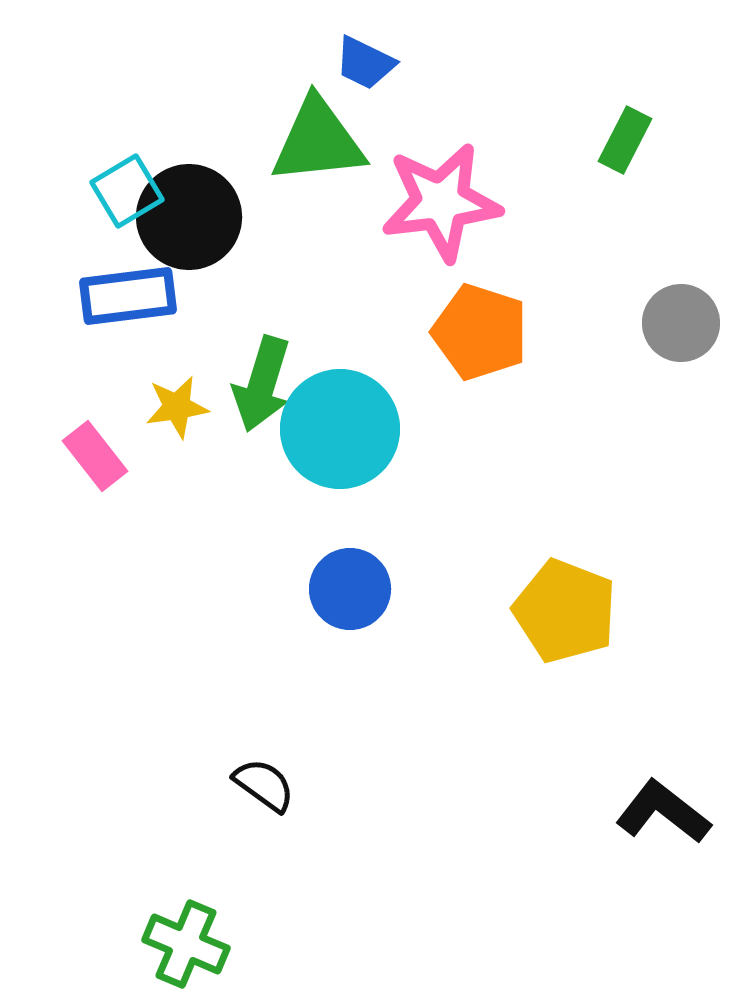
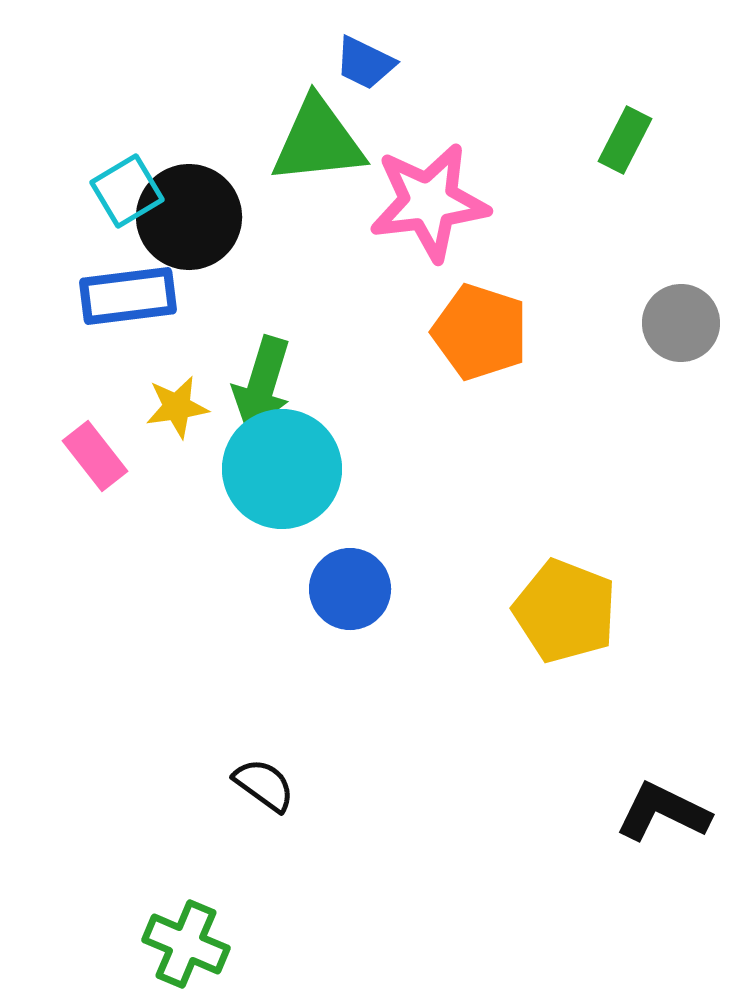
pink star: moved 12 px left
cyan circle: moved 58 px left, 40 px down
black L-shape: rotated 12 degrees counterclockwise
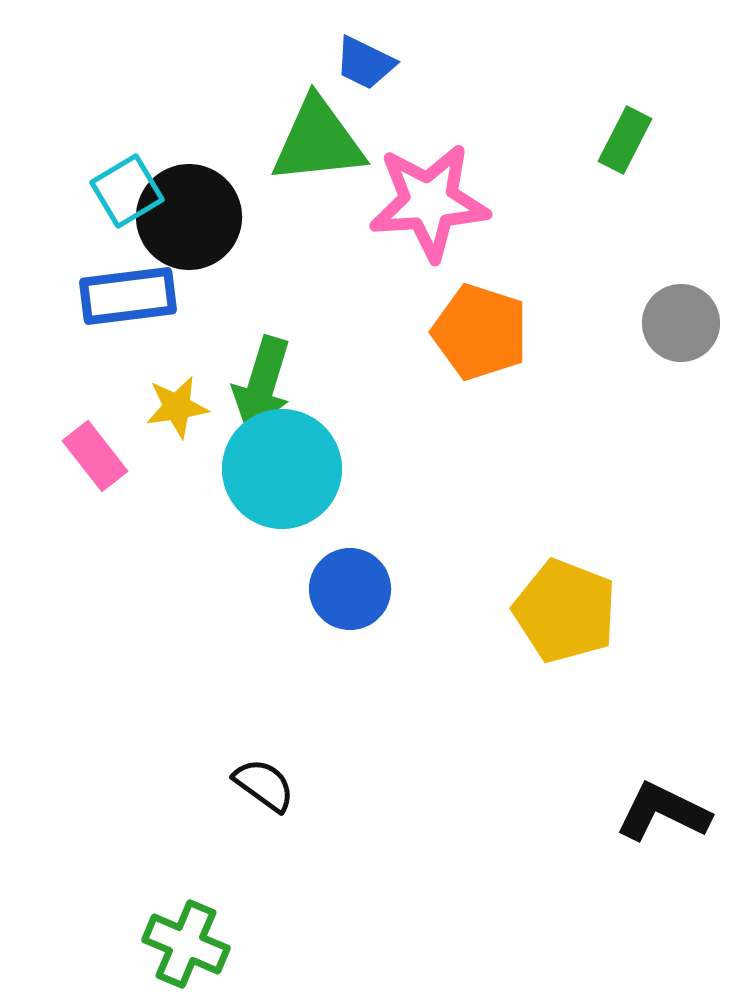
pink star: rotated 3 degrees clockwise
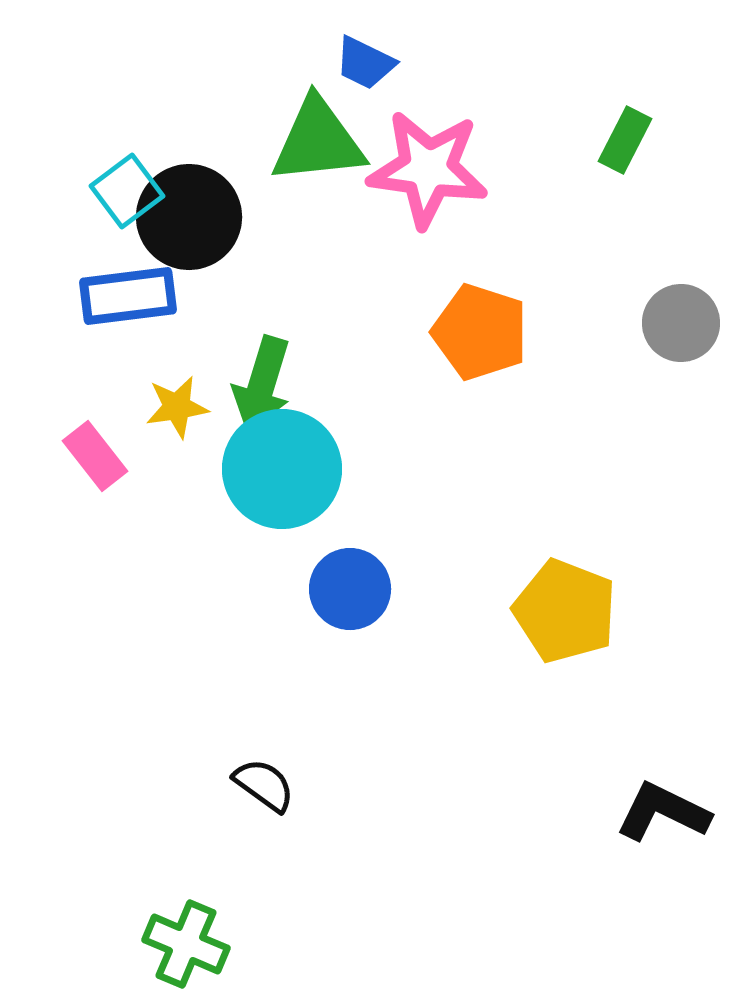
cyan square: rotated 6 degrees counterclockwise
pink star: moved 1 px left, 33 px up; rotated 12 degrees clockwise
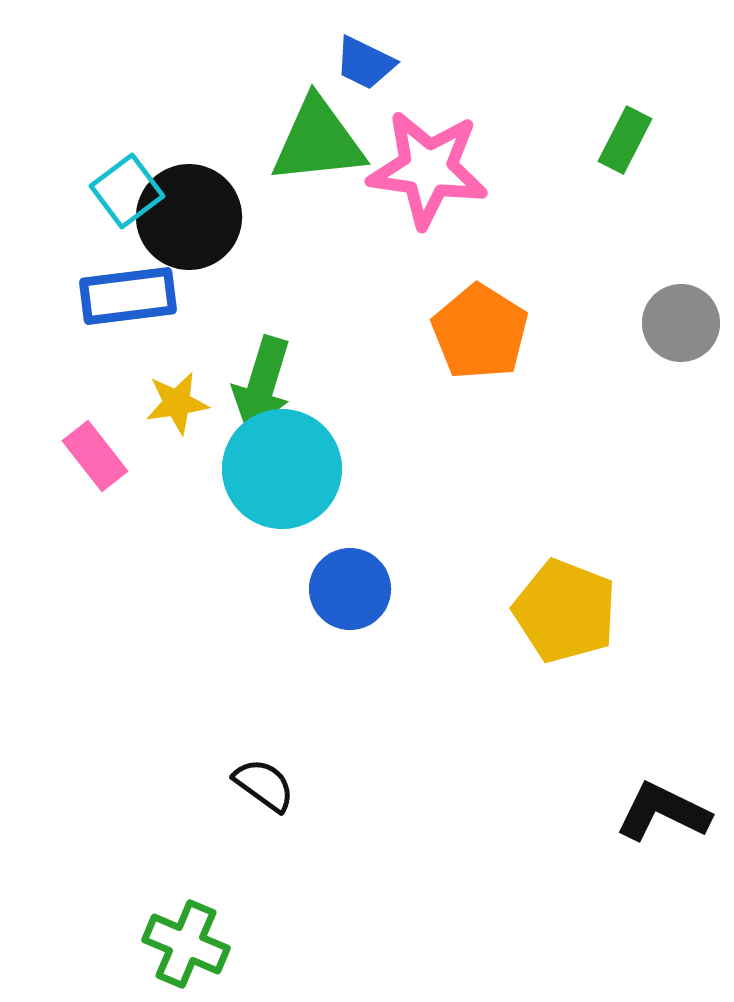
orange pentagon: rotated 14 degrees clockwise
yellow star: moved 4 px up
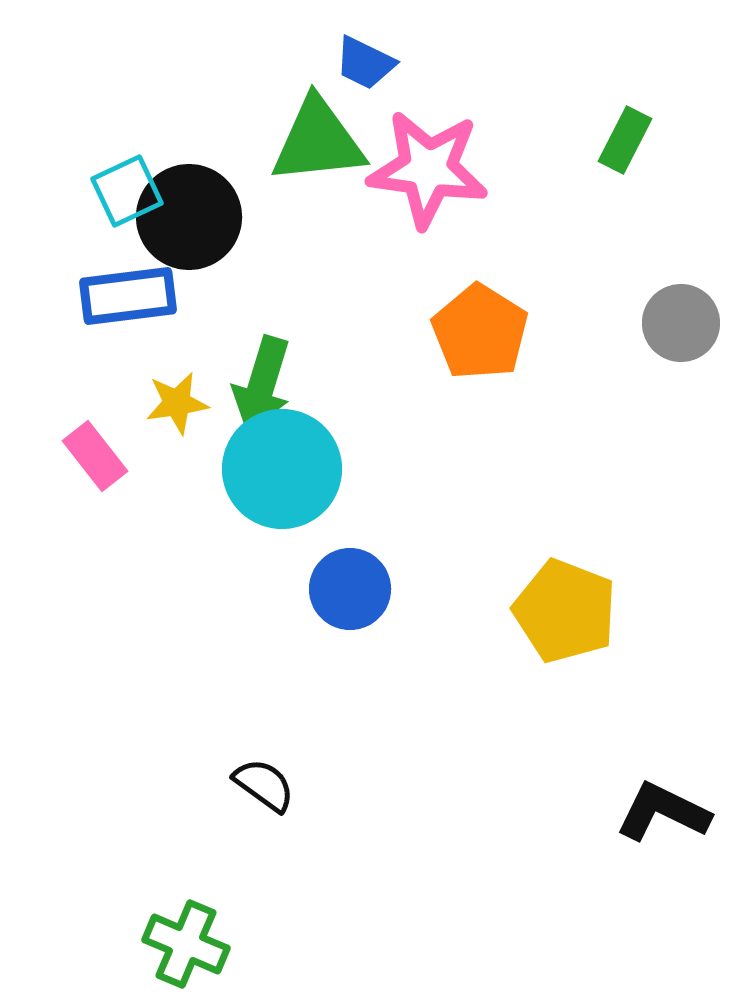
cyan square: rotated 12 degrees clockwise
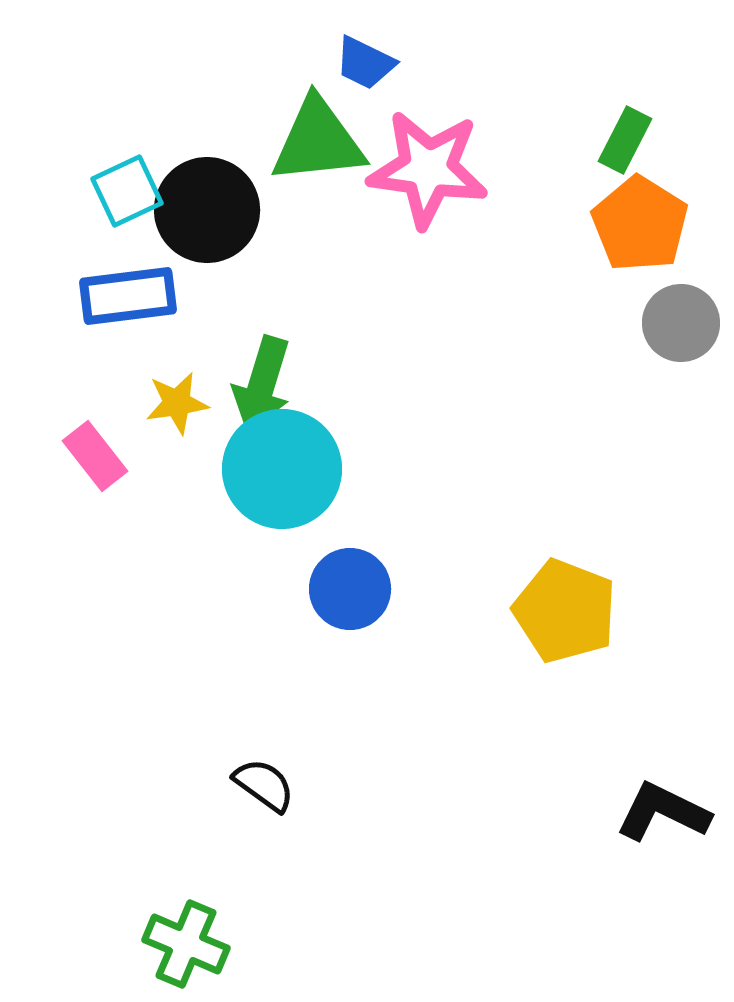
black circle: moved 18 px right, 7 px up
orange pentagon: moved 160 px right, 108 px up
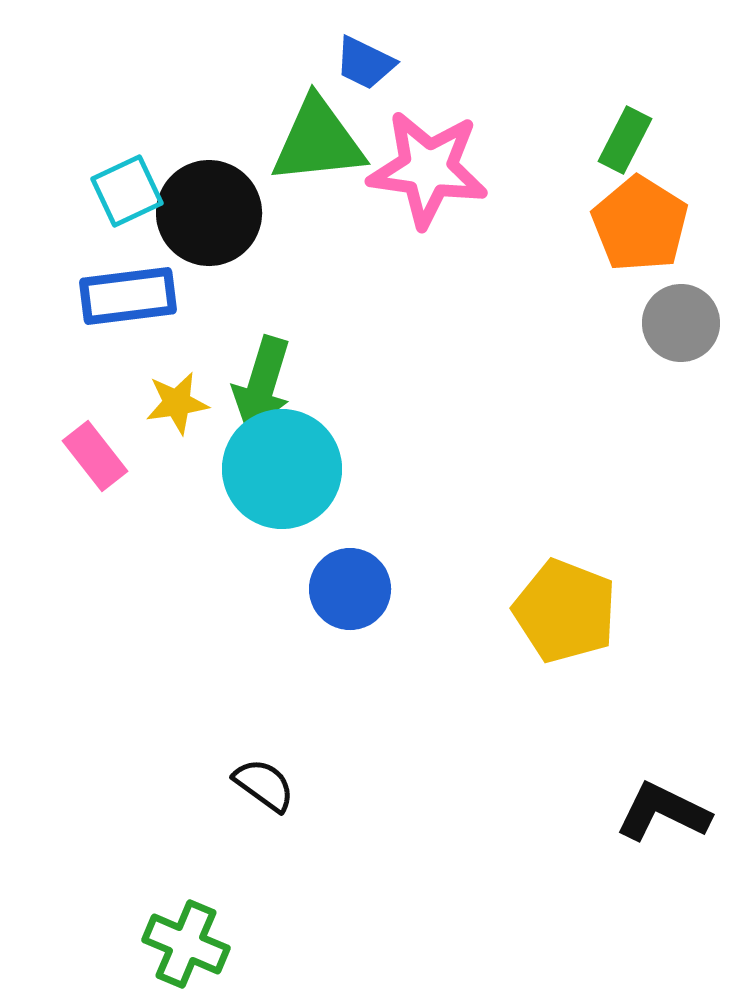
black circle: moved 2 px right, 3 px down
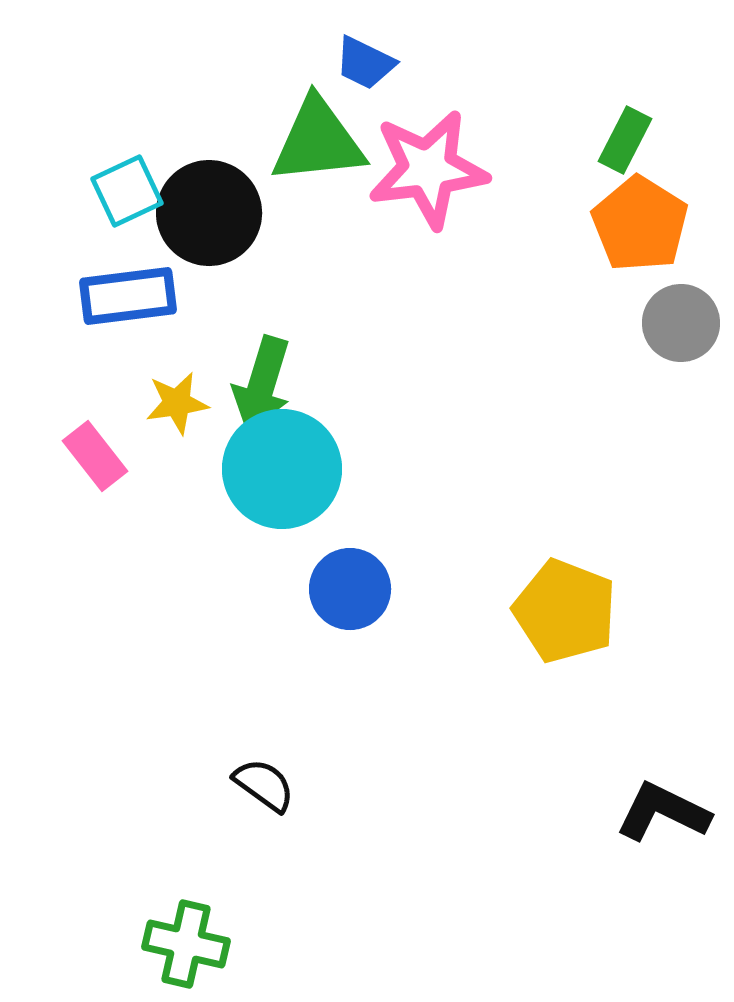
pink star: rotated 15 degrees counterclockwise
green cross: rotated 10 degrees counterclockwise
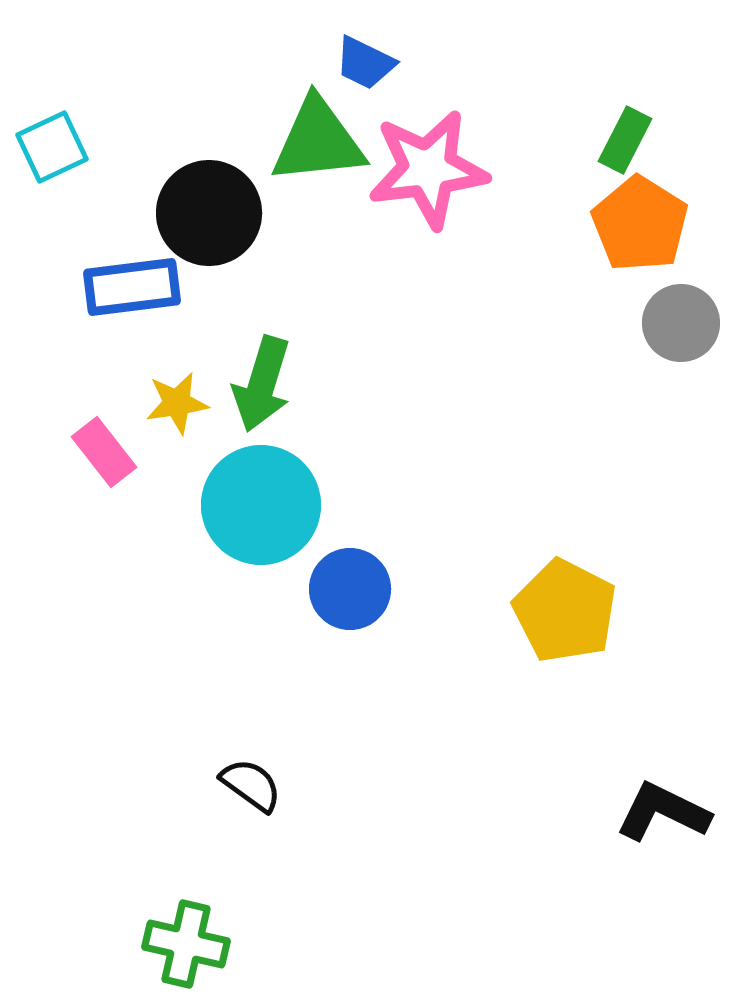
cyan square: moved 75 px left, 44 px up
blue rectangle: moved 4 px right, 9 px up
pink rectangle: moved 9 px right, 4 px up
cyan circle: moved 21 px left, 36 px down
yellow pentagon: rotated 6 degrees clockwise
black semicircle: moved 13 px left
